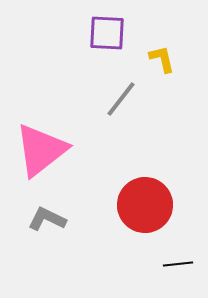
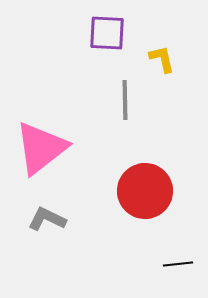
gray line: moved 4 px right, 1 px down; rotated 39 degrees counterclockwise
pink triangle: moved 2 px up
red circle: moved 14 px up
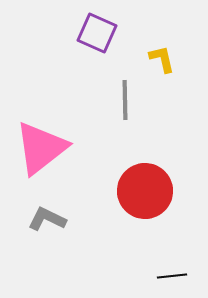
purple square: moved 10 px left; rotated 21 degrees clockwise
black line: moved 6 px left, 12 px down
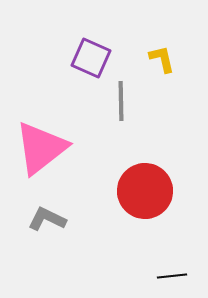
purple square: moved 6 px left, 25 px down
gray line: moved 4 px left, 1 px down
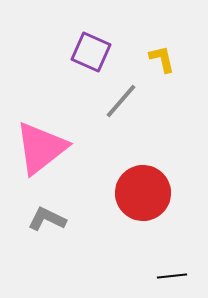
purple square: moved 6 px up
gray line: rotated 42 degrees clockwise
red circle: moved 2 px left, 2 px down
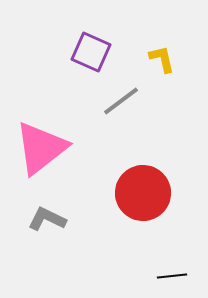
gray line: rotated 12 degrees clockwise
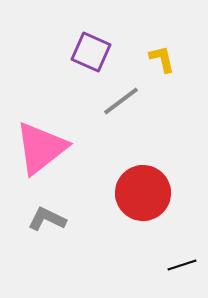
black line: moved 10 px right, 11 px up; rotated 12 degrees counterclockwise
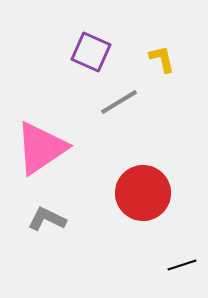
gray line: moved 2 px left, 1 px down; rotated 6 degrees clockwise
pink triangle: rotated 4 degrees clockwise
